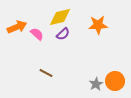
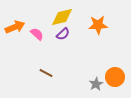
yellow diamond: moved 2 px right
orange arrow: moved 2 px left
orange circle: moved 4 px up
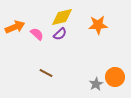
purple semicircle: moved 3 px left
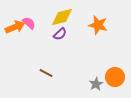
orange star: rotated 18 degrees clockwise
pink semicircle: moved 8 px left, 11 px up
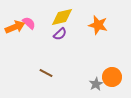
orange circle: moved 3 px left
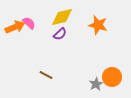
brown line: moved 2 px down
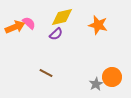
purple semicircle: moved 4 px left
brown line: moved 2 px up
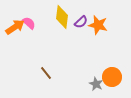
yellow diamond: rotated 70 degrees counterclockwise
orange arrow: rotated 12 degrees counterclockwise
purple semicircle: moved 25 px right, 12 px up
brown line: rotated 24 degrees clockwise
gray star: rotated 16 degrees counterclockwise
